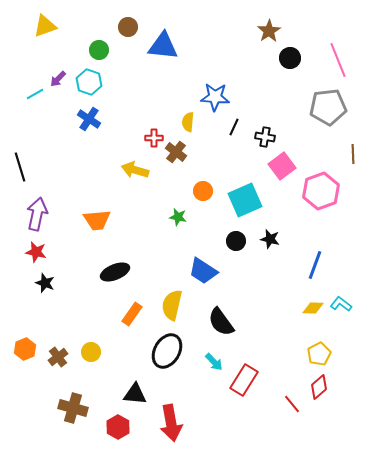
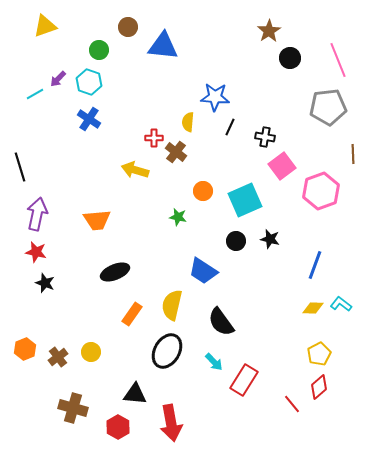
black line at (234, 127): moved 4 px left
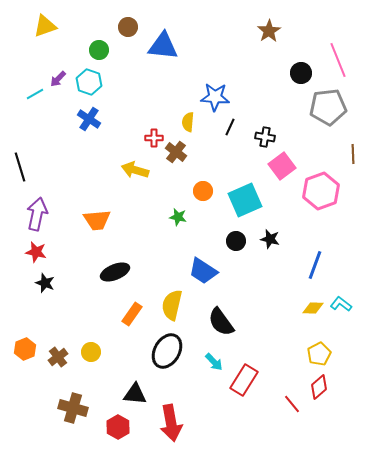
black circle at (290, 58): moved 11 px right, 15 px down
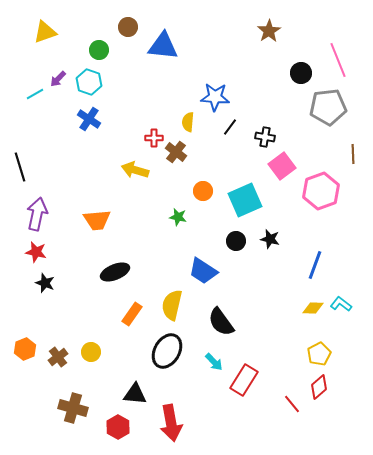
yellow triangle at (45, 26): moved 6 px down
black line at (230, 127): rotated 12 degrees clockwise
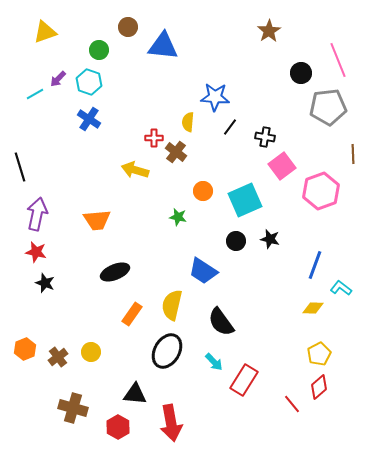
cyan L-shape at (341, 304): moved 16 px up
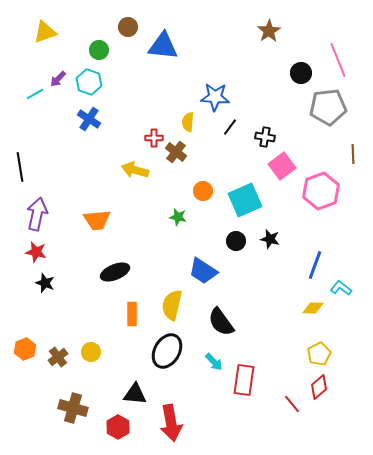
black line at (20, 167): rotated 8 degrees clockwise
orange rectangle at (132, 314): rotated 35 degrees counterclockwise
red rectangle at (244, 380): rotated 24 degrees counterclockwise
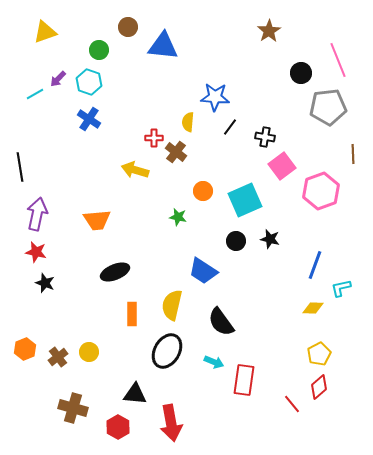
cyan L-shape at (341, 288): rotated 50 degrees counterclockwise
yellow circle at (91, 352): moved 2 px left
cyan arrow at (214, 362): rotated 24 degrees counterclockwise
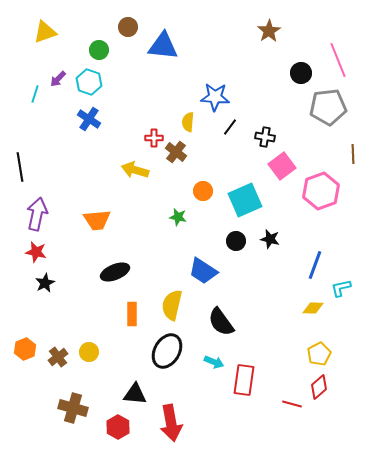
cyan line at (35, 94): rotated 42 degrees counterclockwise
black star at (45, 283): rotated 24 degrees clockwise
red line at (292, 404): rotated 36 degrees counterclockwise
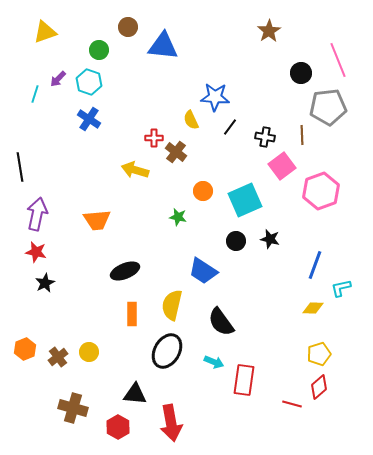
yellow semicircle at (188, 122): moved 3 px right, 2 px up; rotated 30 degrees counterclockwise
brown line at (353, 154): moved 51 px left, 19 px up
black ellipse at (115, 272): moved 10 px right, 1 px up
yellow pentagon at (319, 354): rotated 10 degrees clockwise
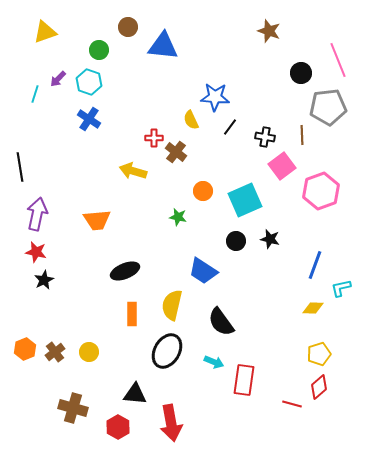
brown star at (269, 31): rotated 20 degrees counterclockwise
yellow arrow at (135, 170): moved 2 px left, 1 px down
black star at (45, 283): moved 1 px left, 3 px up
brown cross at (58, 357): moved 3 px left, 5 px up
